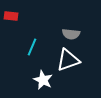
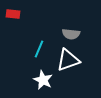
red rectangle: moved 2 px right, 2 px up
cyan line: moved 7 px right, 2 px down
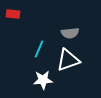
gray semicircle: moved 1 px left, 1 px up; rotated 12 degrees counterclockwise
white star: rotated 30 degrees counterclockwise
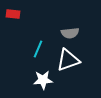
cyan line: moved 1 px left
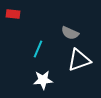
gray semicircle: rotated 30 degrees clockwise
white triangle: moved 11 px right
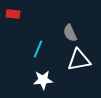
gray semicircle: rotated 42 degrees clockwise
white triangle: rotated 10 degrees clockwise
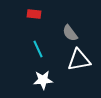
red rectangle: moved 21 px right
gray semicircle: rotated 12 degrees counterclockwise
cyan line: rotated 48 degrees counterclockwise
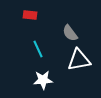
red rectangle: moved 4 px left, 1 px down
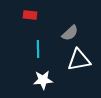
gray semicircle: rotated 96 degrees counterclockwise
cyan line: rotated 24 degrees clockwise
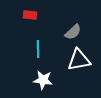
gray semicircle: moved 3 px right, 1 px up
white star: rotated 12 degrees clockwise
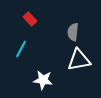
red rectangle: moved 4 px down; rotated 40 degrees clockwise
gray semicircle: rotated 138 degrees clockwise
cyan line: moved 17 px left; rotated 30 degrees clockwise
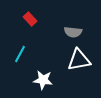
gray semicircle: rotated 90 degrees counterclockwise
cyan line: moved 1 px left, 5 px down
